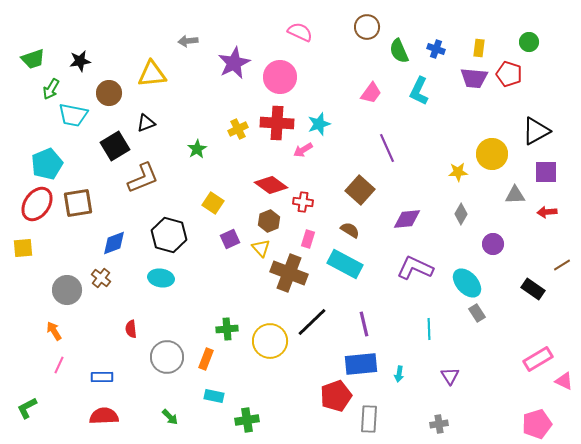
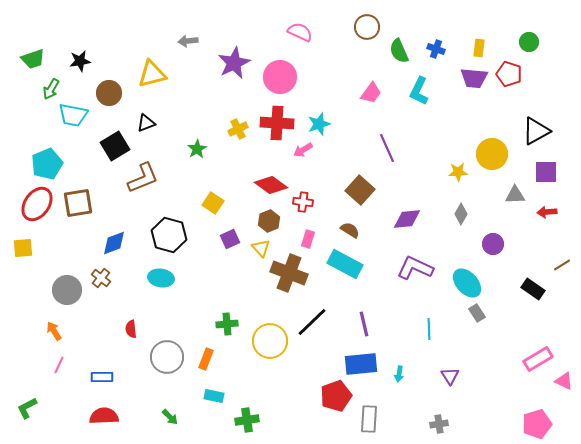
yellow triangle at (152, 74): rotated 8 degrees counterclockwise
green cross at (227, 329): moved 5 px up
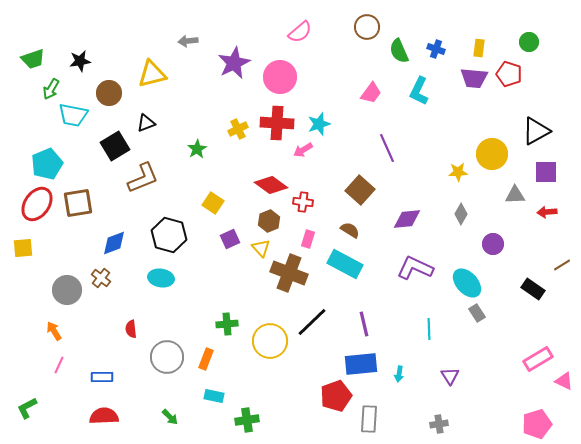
pink semicircle at (300, 32): rotated 115 degrees clockwise
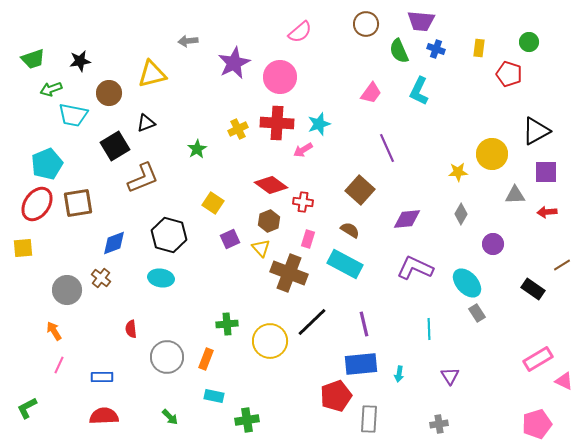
brown circle at (367, 27): moved 1 px left, 3 px up
purple trapezoid at (474, 78): moved 53 px left, 57 px up
green arrow at (51, 89): rotated 40 degrees clockwise
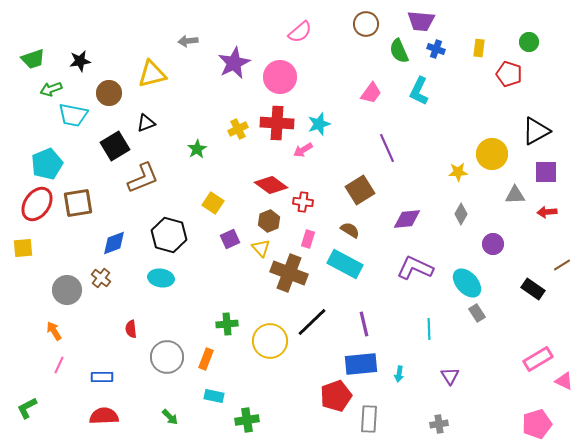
brown square at (360, 190): rotated 16 degrees clockwise
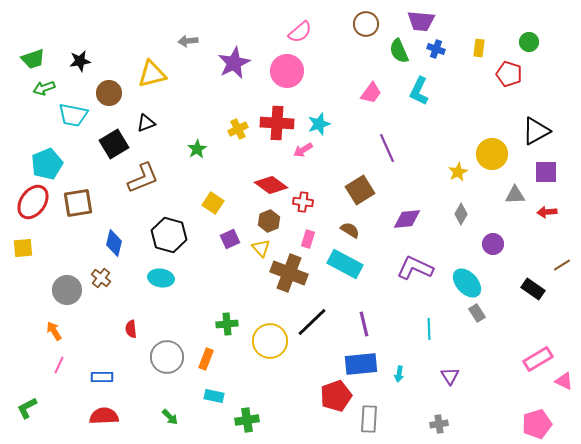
pink circle at (280, 77): moved 7 px right, 6 px up
green arrow at (51, 89): moved 7 px left, 1 px up
black square at (115, 146): moved 1 px left, 2 px up
yellow star at (458, 172): rotated 24 degrees counterclockwise
red ellipse at (37, 204): moved 4 px left, 2 px up
blue diamond at (114, 243): rotated 56 degrees counterclockwise
